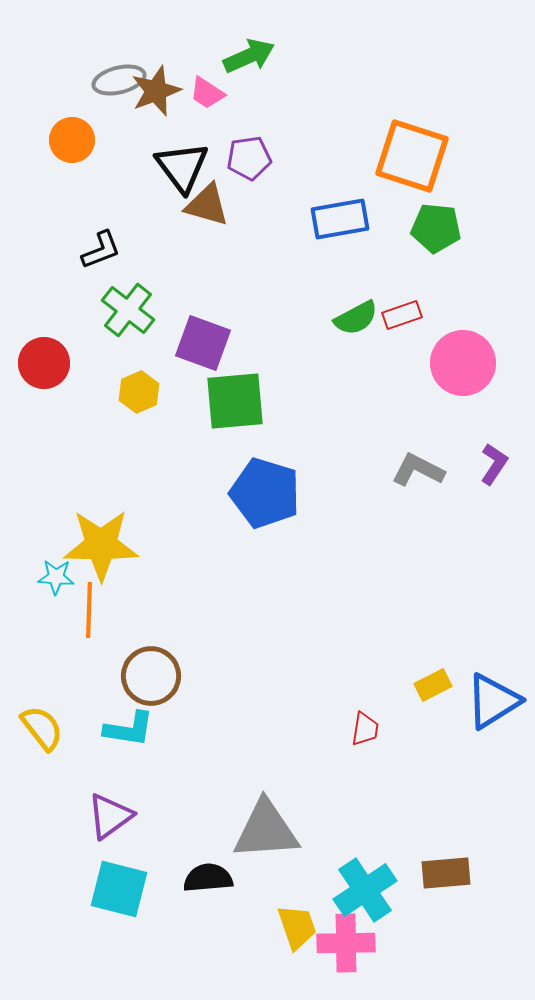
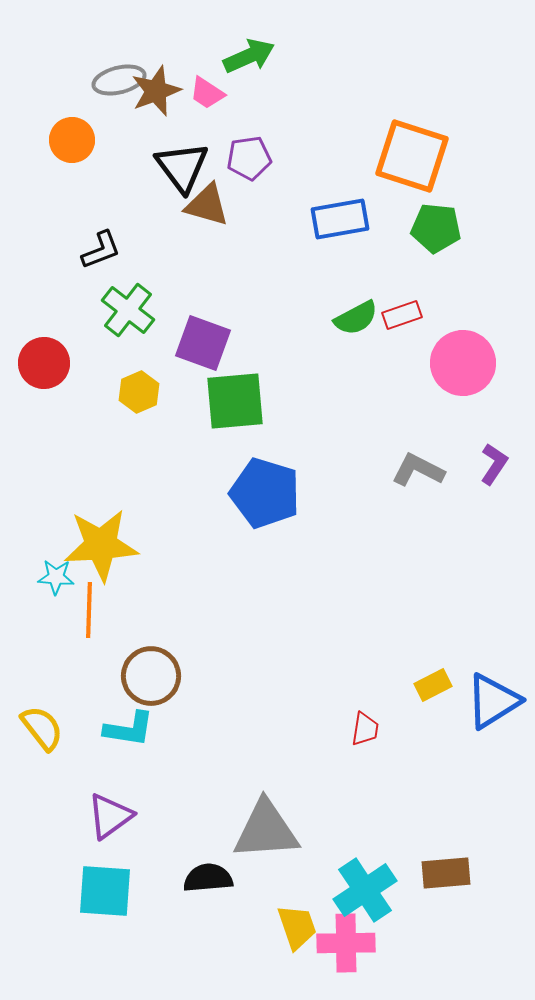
yellow star: rotated 4 degrees counterclockwise
cyan square: moved 14 px left, 2 px down; rotated 10 degrees counterclockwise
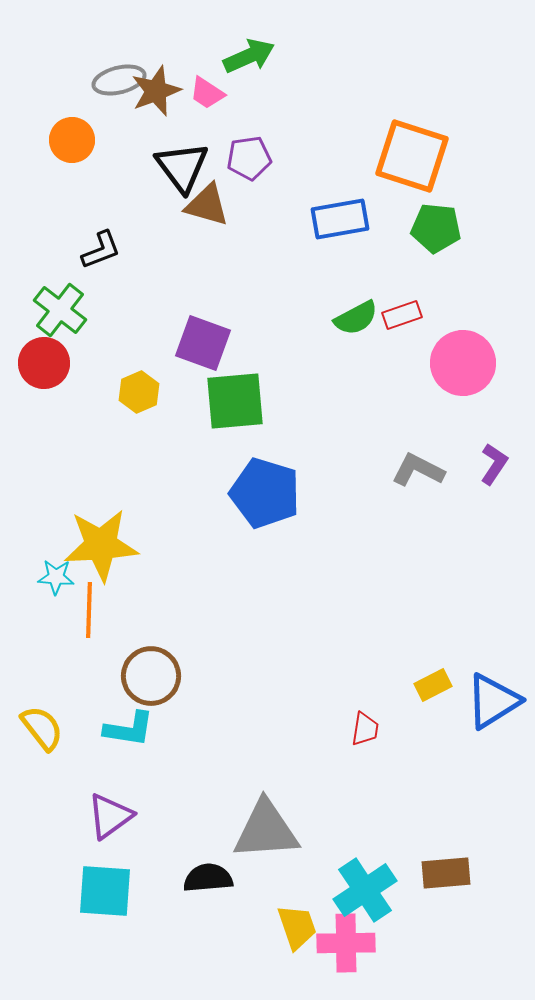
green cross: moved 68 px left
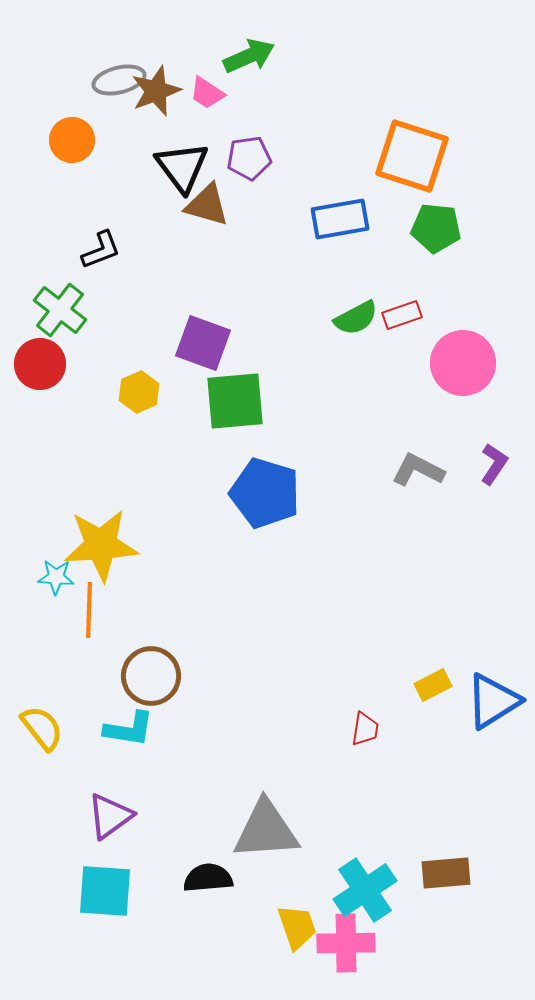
red circle: moved 4 px left, 1 px down
